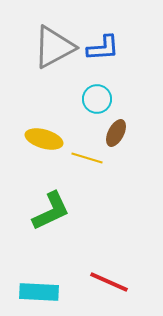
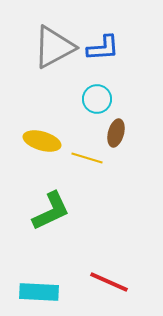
brown ellipse: rotated 12 degrees counterclockwise
yellow ellipse: moved 2 px left, 2 px down
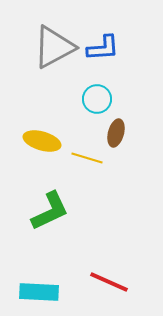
green L-shape: moved 1 px left
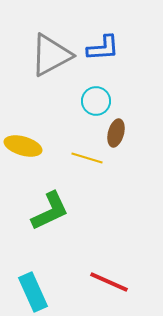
gray triangle: moved 3 px left, 8 px down
cyan circle: moved 1 px left, 2 px down
yellow ellipse: moved 19 px left, 5 px down
cyan rectangle: moved 6 px left; rotated 63 degrees clockwise
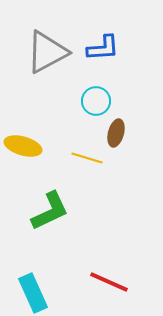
gray triangle: moved 4 px left, 3 px up
cyan rectangle: moved 1 px down
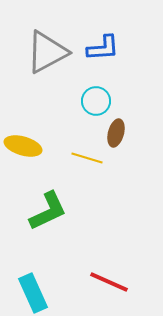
green L-shape: moved 2 px left
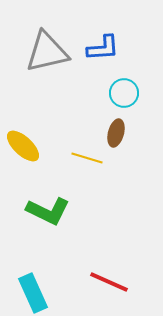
gray triangle: rotated 15 degrees clockwise
cyan circle: moved 28 px right, 8 px up
yellow ellipse: rotated 27 degrees clockwise
green L-shape: rotated 51 degrees clockwise
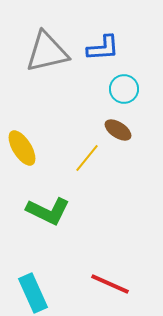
cyan circle: moved 4 px up
brown ellipse: moved 2 px right, 3 px up; rotated 72 degrees counterclockwise
yellow ellipse: moved 1 px left, 2 px down; rotated 15 degrees clockwise
yellow line: rotated 68 degrees counterclockwise
red line: moved 1 px right, 2 px down
